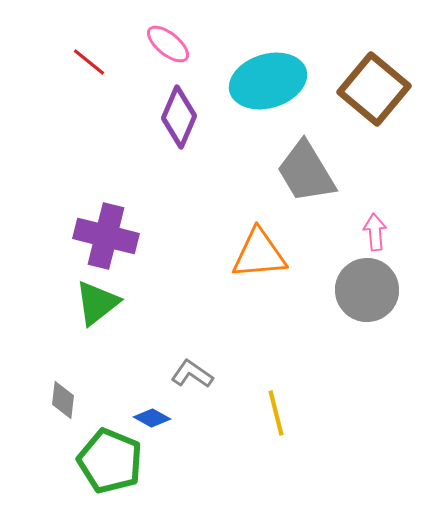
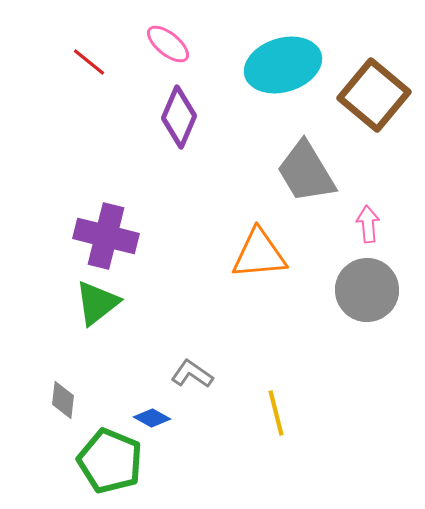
cyan ellipse: moved 15 px right, 16 px up
brown square: moved 6 px down
pink arrow: moved 7 px left, 8 px up
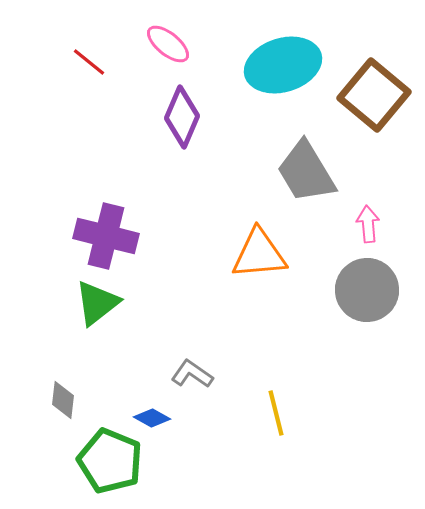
purple diamond: moved 3 px right
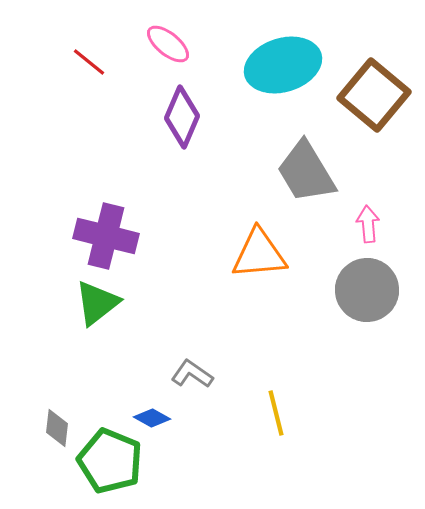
gray diamond: moved 6 px left, 28 px down
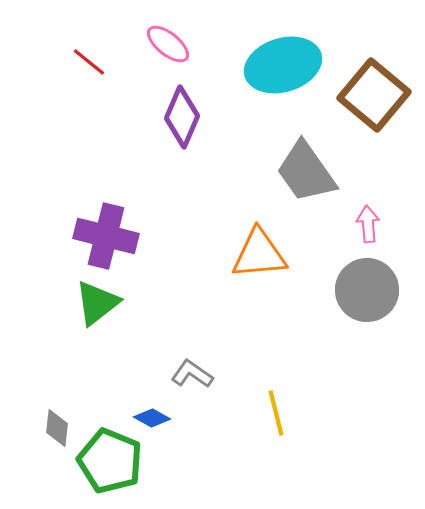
gray trapezoid: rotated 4 degrees counterclockwise
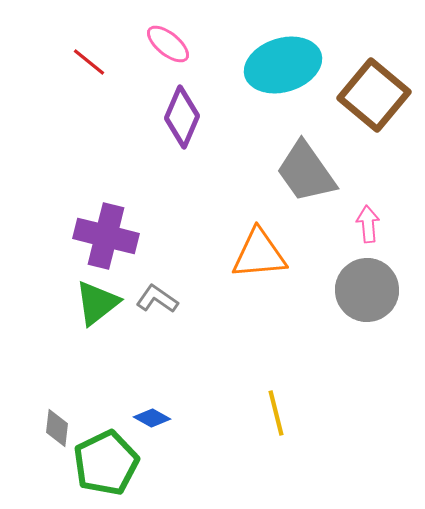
gray L-shape: moved 35 px left, 75 px up
green pentagon: moved 4 px left, 2 px down; rotated 24 degrees clockwise
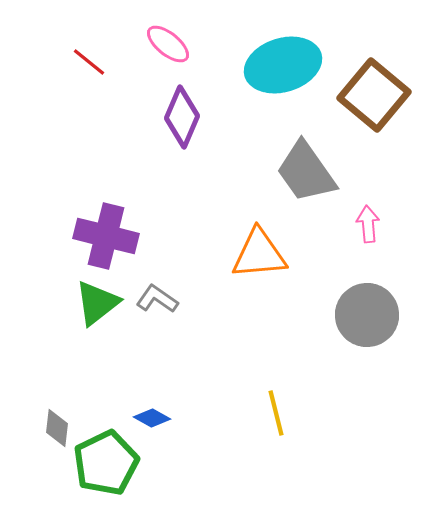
gray circle: moved 25 px down
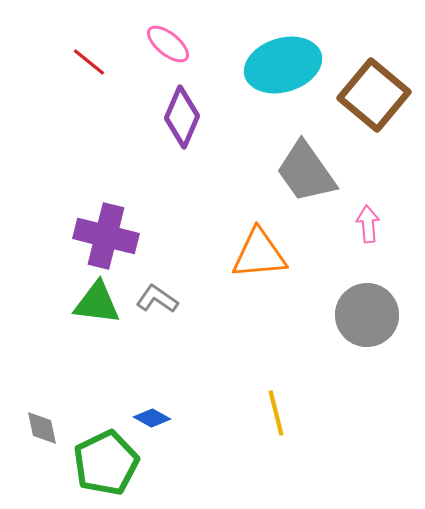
green triangle: rotated 45 degrees clockwise
gray diamond: moved 15 px left; rotated 18 degrees counterclockwise
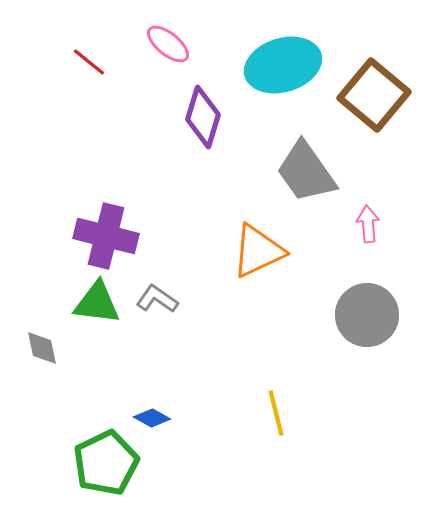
purple diamond: moved 21 px right; rotated 6 degrees counterclockwise
orange triangle: moved 1 px left, 3 px up; rotated 20 degrees counterclockwise
gray diamond: moved 80 px up
